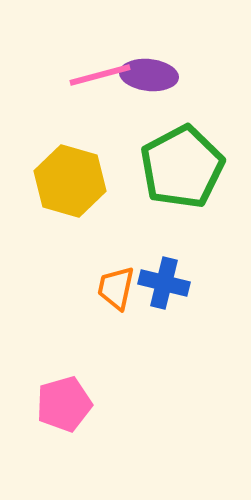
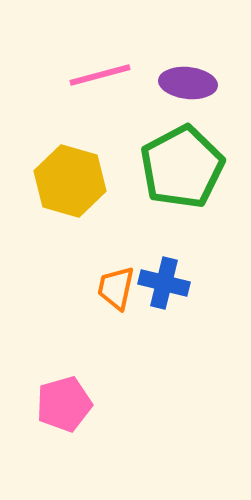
purple ellipse: moved 39 px right, 8 px down
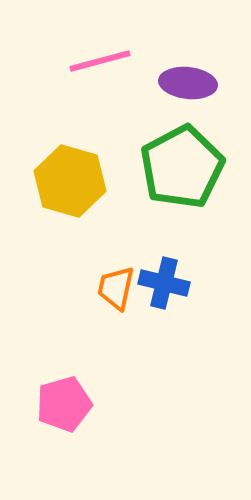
pink line: moved 14 px up
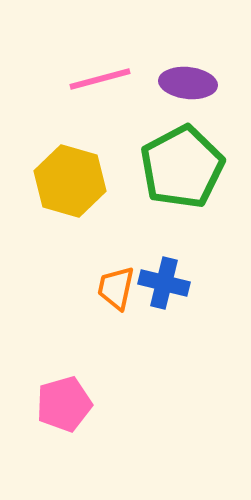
pink line: moved 18 px down
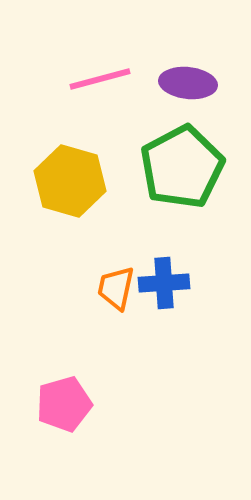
blue cross: rotated 18 degrees counterclockwise
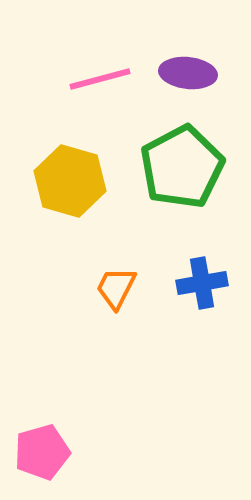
purple ellipse: moved 10 px up
blue cross: moved 38 px right; rotated 6 degrees counterclockwise
orange trapezoid: rotated 15 degrees clockwise
pink pentagon: moved 22 px left, 48 px down
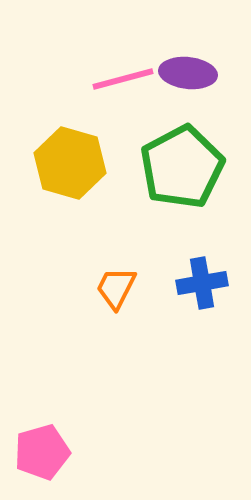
pink line: moved 23 px right
yellow hexagon: moved 18 px up
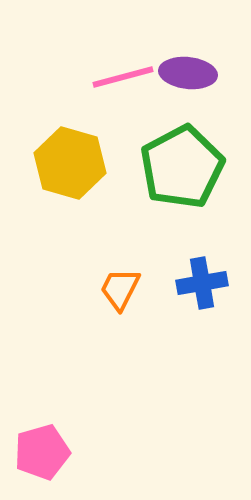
pink line: moved 2 px up
orange trapezoid: moved 4 px right, 1 px down
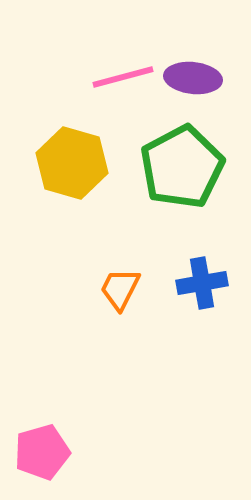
purple ellipse: moved 5 px right, 5 px down
yellow hexagon: moved 2 px right
